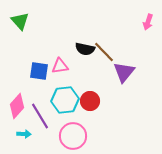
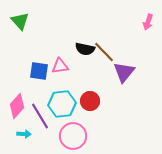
cyan hexagon: moved 3 px left, 4 px down
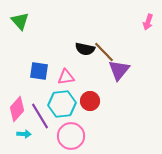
pink triangle: moved 6 px right, 11 px down
purple triangle: moved 5 px left, 2 px up
pink diamond: moved 3 px down
pink circle: moved 2 px left
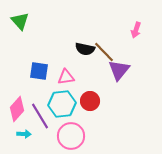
pink arrow: moved 12 px left, 8 px down
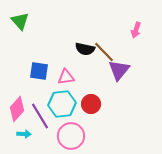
red circle: moved 1 px right, 3 px down
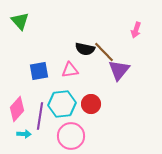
blue square: rotated 18 degrees counterclockwise
pink triangle: moved 4 px right, 7 px up
purple line: rotated 40 degrees clockwise
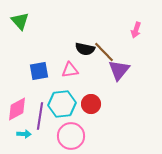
pink diamond: rotated 20 degrees clockwise
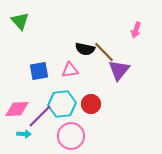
pink diamond: rotated 25 degrees clockwise
purple line: rotated 36 degrees clockwise
